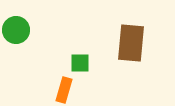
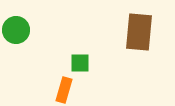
brown rectangle: moved 8 px right, 11 px up
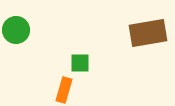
brown rectangle: moved 9 px right, 1 px down; rotated 75 degrees clockwise
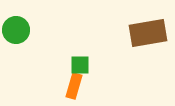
green square: moved 2 px down
orange rectangle: moved 10 px right, 4 px up
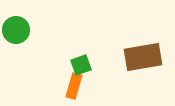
brown rectangle: moved 5 px left, 24 px down
green square: moved 1 px right; rotated 20 degrees counterclockwise
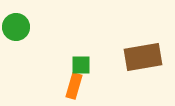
green circle: moved 3 px up
green square: rotated 20 degrees clockwise
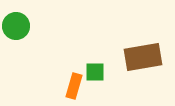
green circle: moved 1 px up
green square: moved 14 px right, 7 px down
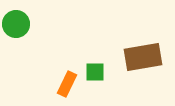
green circle: moved 2 px up
orange rectangle: moved 7 px left, 2 px up; rotated 10 degrees clockwise
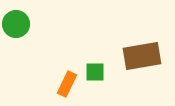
brown rectangle: moved 1 px left, 1 px up
